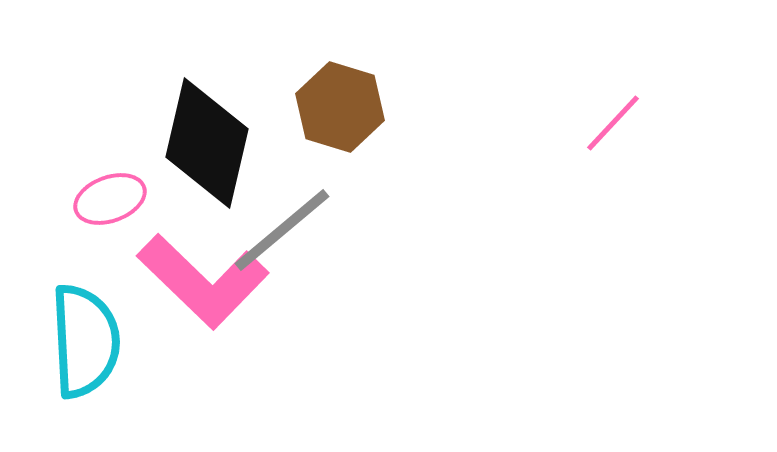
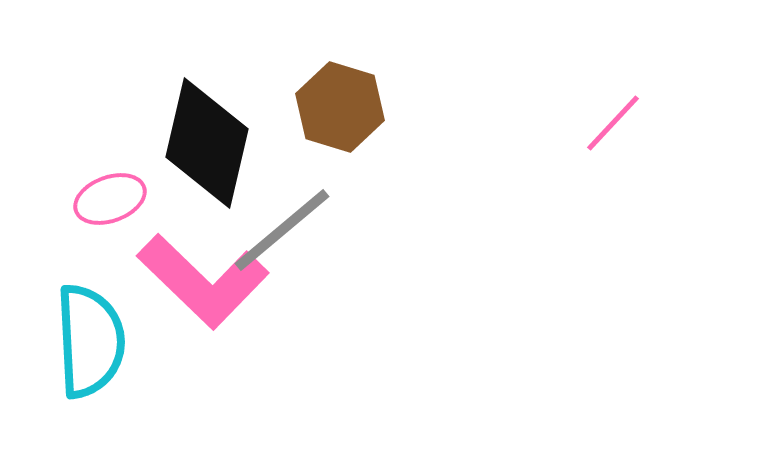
cyan semicircle: moved 5 px right
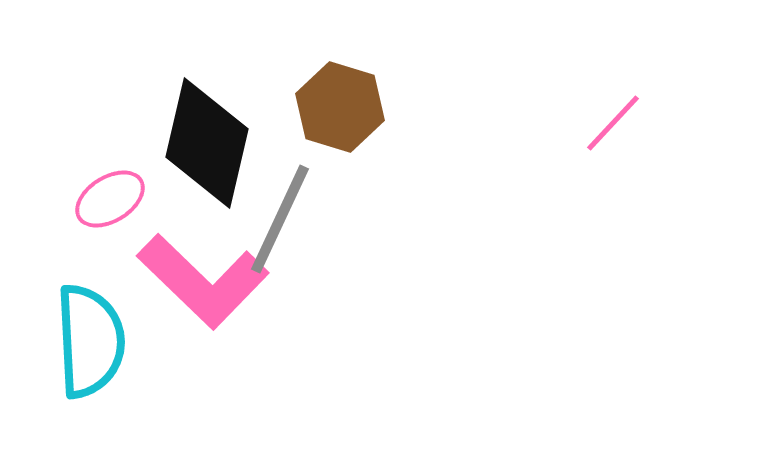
pink ellipse: rotated 12 degrees counterclockwise
gray line: moved 2 px left, 11 px up; rotated 25 degrees counterclockwise
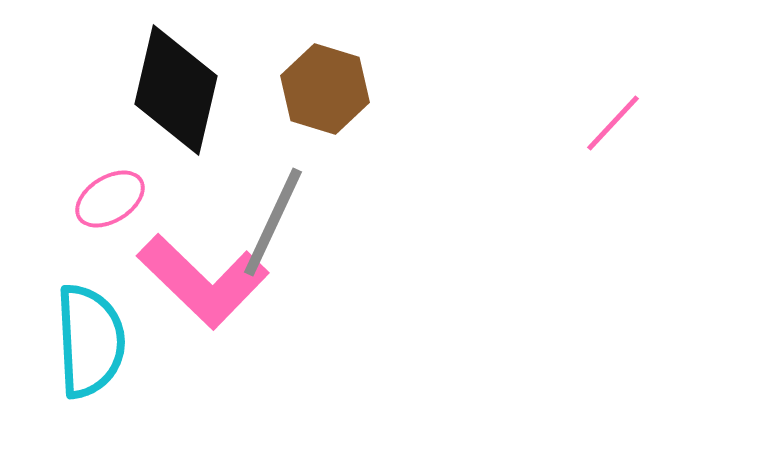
brown hexagon: moved 15 px left, 18 px up
black diamond: moved 31 px left, 53 px up
gray line: moved 7 px left, 3 px down
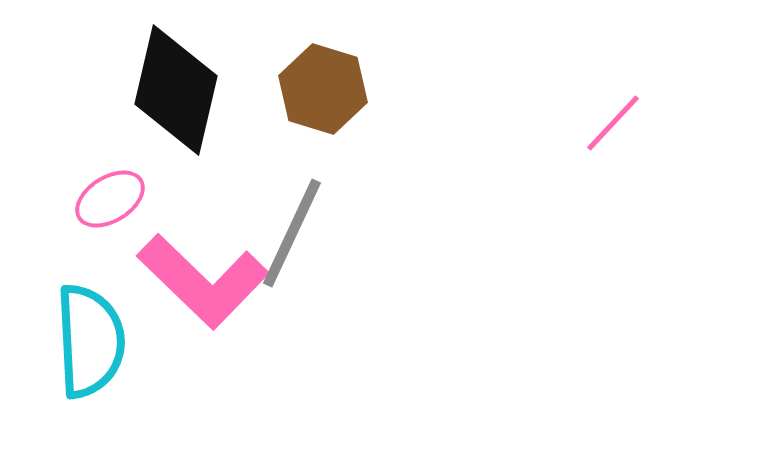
brown hexagon: moved 2 px left
gray line: moved 19 px right, 11 px down
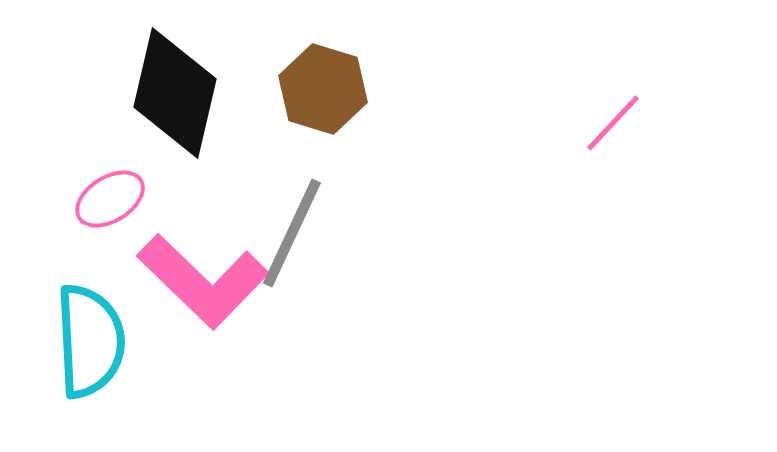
black diamond: moved 1 px left, 3 px down
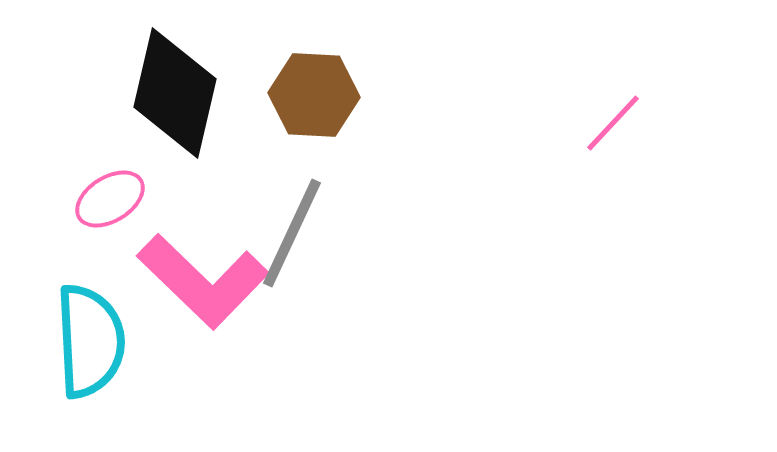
brown hexagon: moved 9 px left, 6 px down; rotated 14 degrees counterclockwise
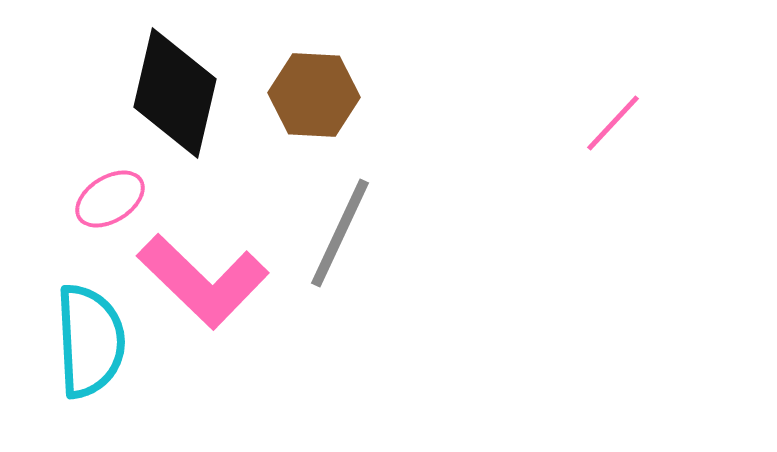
gray line: moved 48 px right
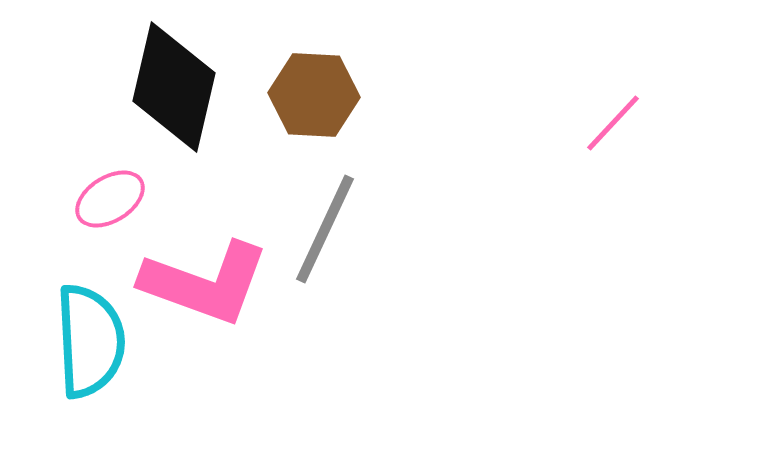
black diamond: moved 1 px left, 6 px up
gray line: moved 15 px left, 4 px up
pink L-shape: moved 2 px right, 2 px down; rotated 24 degrees counterclockwise
